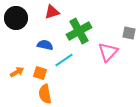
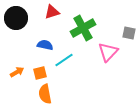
green cross: moved 4 px right, 3 px up
orange square: rotated 32 degrees counterclockwise
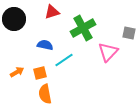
black circle: moved 2 px left, 1 px down
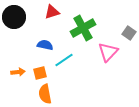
black circle: moved 2 px up
gray square: rotated 24 degrees clockwise
orange arrow: moved 1 px right; rotated 24 degrees clockwise
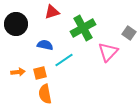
black circle: moved 2 px right, 7 px down
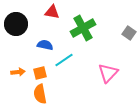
red triangle: rotated 28 degrees clockwise
pink triangle: moved 21 px down
orange semicircle: moved 5 px left
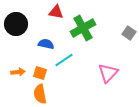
red triangle: moved 4 px right
blue semicircle: moved 1 px right, 1 px up
orange square: rotated 32 degrees clockwise
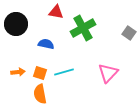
cyan line: moved 12 px down; rotated 18 degrees clockwise
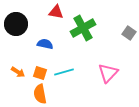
blue semicircle: moved 1 px left
orange arrow: rotated 40 degrees clockwise
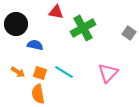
blue semicircle: moved 10 px left, 1 px down
cyan line: rotated 48 degrees clockwise
orange semicircle: moved 2 px left
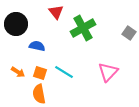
red triangle: rotated 42 degrees clockwise
blue semicircle: moved 2 px right, 1 px down
pink triangle: moved 1 px up
orange semicircle: moved 1 px right
